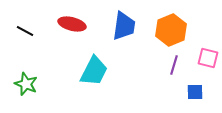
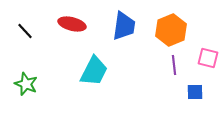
black line: rotated 18 degrees clockwise
purple line: rotated 24 degrees counterclockwise
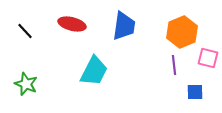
orange hexagon: moved 11 px right, 2 px down
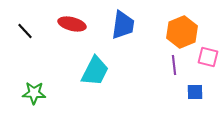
blue trapezoid: moved 1 px left, 1 px up
pink square: moved 1 px up
cyan trapezoid: moved 1 px right
green star: moved 8 px right, 9 px down; rotated 20 degrees counterclockwise
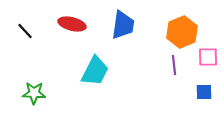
pink square: rotated 15 degrees counterclockwise
blue square: moved 9 px right
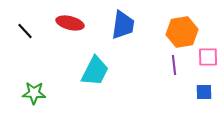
red ellipse: moved 2 px left, 1 px up
orange hexagon: rotated 12 degrees clockwise
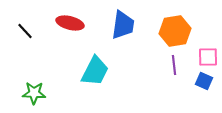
orange hexagon: moved 7 px left, 1 px up
blue square: moved 11 px up; rotated 24 degrees clockwise
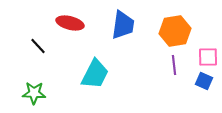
black line: moved 13 px right, 15 px down
cyan trapezoid: moved 3 px down
